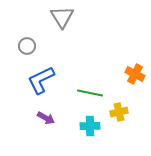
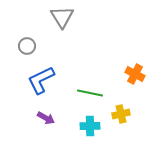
yellow cross: moved 2 px right, 2 px down
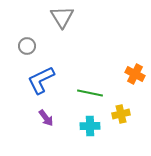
purple arrow: rotated 24 degrees clockwise
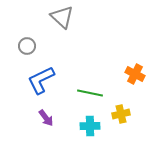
gray triangle: rotated 15 degrees counterclockwise
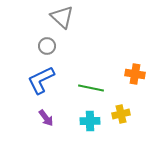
gray circle: moved 20 px right
orange cross: rotated 18 degrees counterclockwise
green line: moved 1 px right, 5 px up
cyan cross: moved 5 px up
